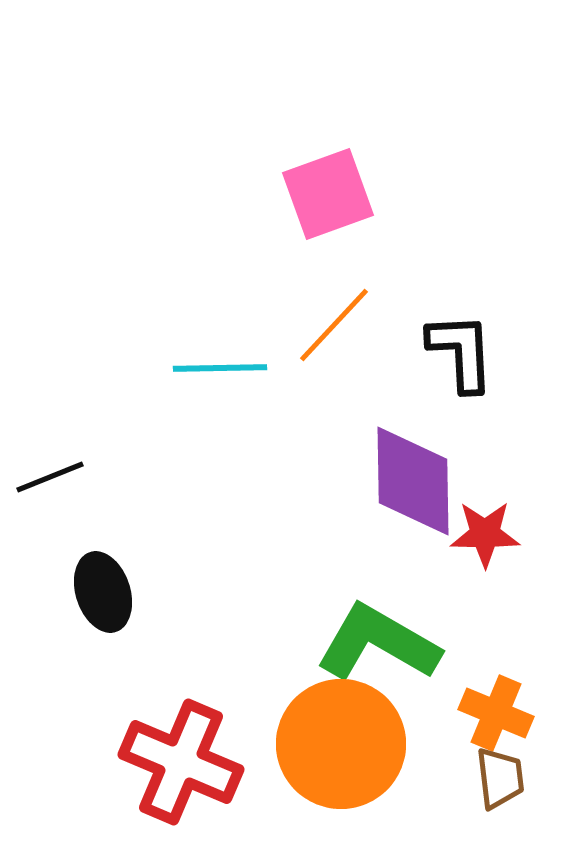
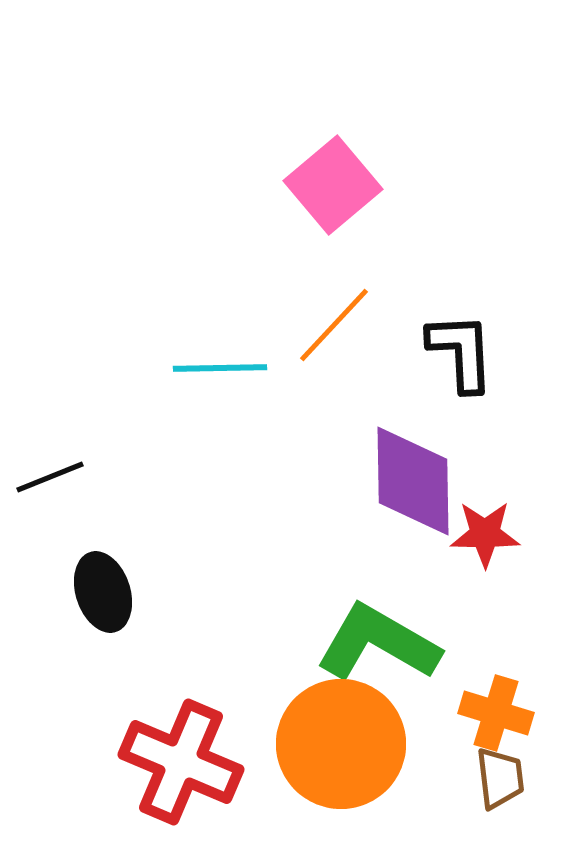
pink square: moved 5 px right, 9 px up; rotated 20 degrees counterclockwise
orange cross: rotated 6 degrees counterclockwise
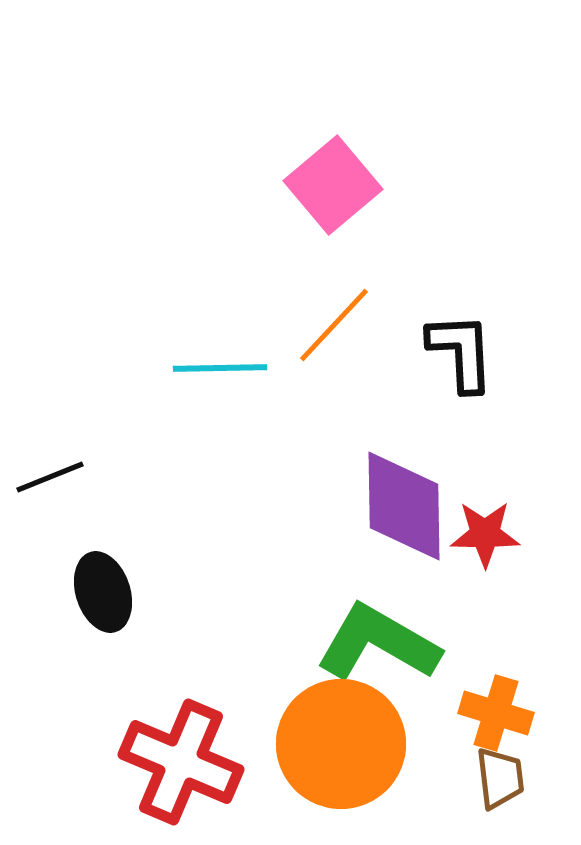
purple diamond: moved 9 px left, 25 px down
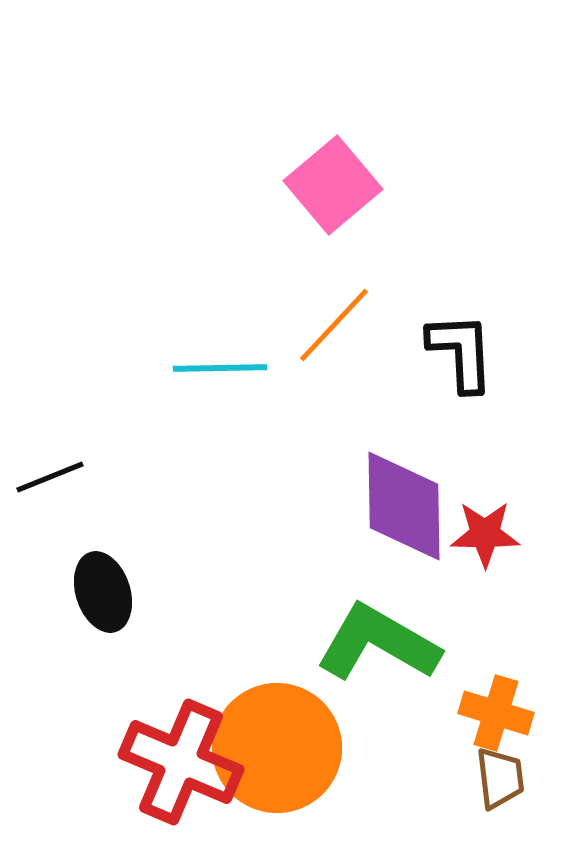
orange circle: moved 64 px left, 4 px down
